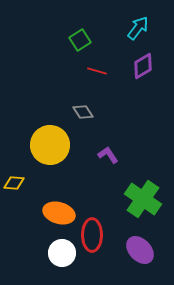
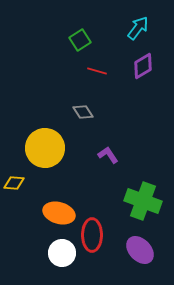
yellow circle: moved 5 px left, 3 px down
green cross: moved 2 px down; rotated 15 degrees counterclockwise
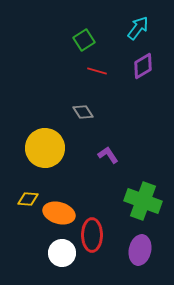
green square: moved 4 px right
yellow diamond: moved 14 px right, 16 px down
purple ellipse: rotated 56 degrees clockwise
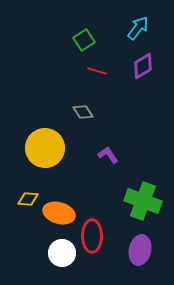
red ellipse: moved 1 px down
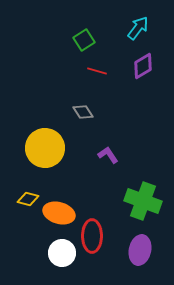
yellow diamond: rotated 10 degrees clockwise
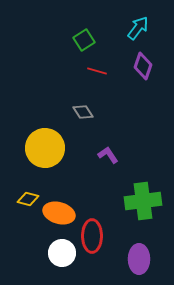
purple diamond: rotated 40 degrees counterclockwise
green cross: rotated 27 degrees counterclockwise
purple ellipse: moved 1 px left, 9 px down; rotated 12 degrees counterclockwise
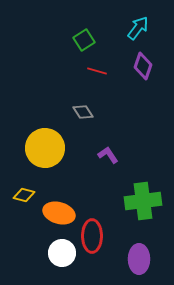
yellow diamond: moved 4 px left, 4 px up
